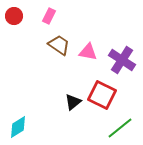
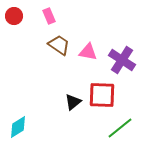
pink rectangle: rotated 49 degrees counterclockwise
red square: rotated 24 degrees counterclockwise
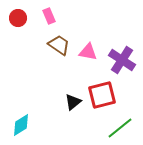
red circle: moved 4 px right, 2 px down
red square: rotated 16 degrees counterclockwise
cyan diamond: moved 3 px right, 2 px up
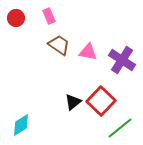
red circle: moved 2 px left
red square: moved 1 px left, 6 px down; rotated 32 degrees counterclockwise
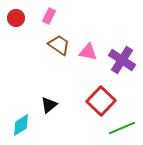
pink rectangle: rotated 49 degrees clockwise
black triangle: moved 24 px left, 3 px down
green line: moved 2 px right; rotated 16 degrees clockwise
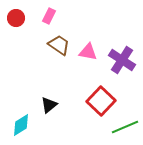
green line: moved 3 px right, 1 px up
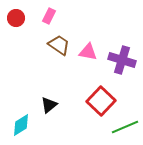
purple cross: rotated 16 degrees counterclockwise
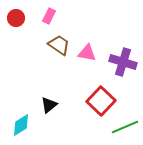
pink triangle: moved 1 px left, 1 px down
purple cross: moved 1 px right, 2 px down
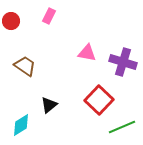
red circle: moved 5 px left, 3 px down
brown trapezoid: moved 34 px left, 21 px down
red square: moved 2 px left, 1 px up
green line: moved 3 px left
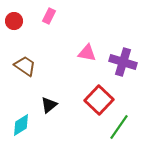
red circle: moved 3 px right
green line: moved 3 px left; rotated 32 degrees counterclockwise
